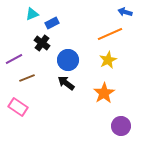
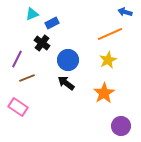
purple line: moved 3 px right; rotated 36 degrees counterclockwise
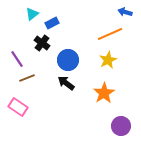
cyan triangle: rotated 16 degrees counterclockwise
purple line: rotated 60 degrees counterclockwise
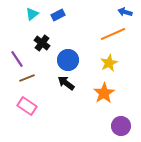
blue rectangle: moved 6 px right, 8 px up
orange line: moved 3 px right
yellow star: moved 1 px right, 3 px down
pink rectangle: moved 9 px right, 1 px up
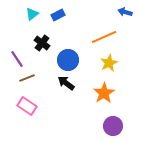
orange line: moved 9 px left, 3 px down
purple circle: moved 8 px left
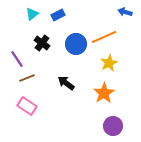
blue circle: moved 8 px right, 16 px up
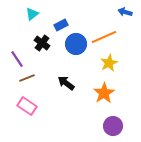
blue rectangle: moved 3 px right, 10 px down
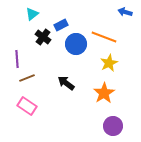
orange line: rotated 45 degrees clockwise
black cross: moved 1 px right, 6 px up
purple line: rotated 30 degrees clockwise
